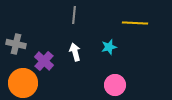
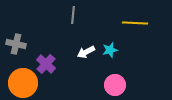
gray line: moved 1 px left
cyan star: moved 1 px right, 3 px down
white arrow: moved 11 px right; rotated 102 degrees counterclockwise
purple cross: moved 2 px right, 3 px down
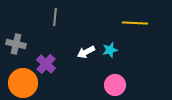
gray line: moved 18 px left, 2 px down
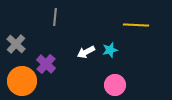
yellow line: moved 1 px right, 2 px down
gray cross: rotated 30 degrees clockwise
orange circle: moved 1 px left, 2 px up
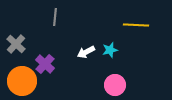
purple cross: moved 1 px left
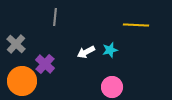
pink circle: moved 3 px left, 2 px down
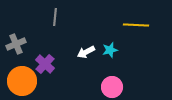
gray cross: rotated 24 degrees clockwise
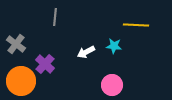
gray cross: rotated 30 degrees counterclockwise
cyan star: moved 4 px right, 4 px up; rotated 21 degrees clockwise
orange circle: moved 1 px left
pink circle: moved 2 px up
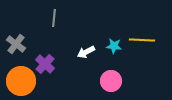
gray line: moved 1 px left, 1 px down
yellow line: moved 6 px right, 15 px down
pink circle: moved 1 px left, 4 px up
